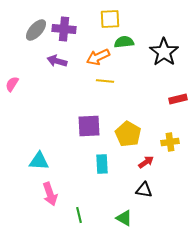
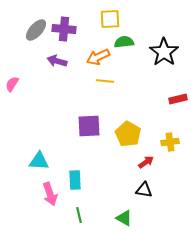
cyan rectangle: moved 27 px left, 16 px down
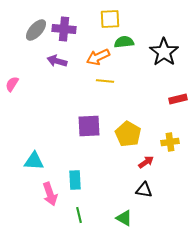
cyan triangle: moved 5 px left
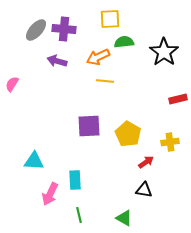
pink arrow: rotated 45 degrees clockwise
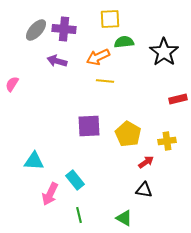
yellow cross: moved 3 px left, 1 px up
cyan rectangle: rotated 36 degrees counterclockwise
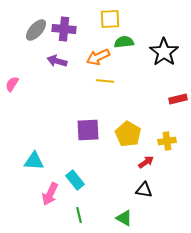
purple square: moved 1 px left, 4 px down
